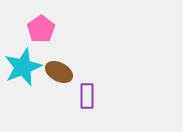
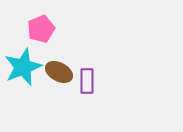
pink pentagon: rotated 12 degrees clockwise
purple rectangle: moved 15 px up
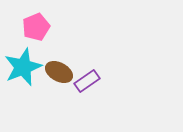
pink pentagon: moved 5 px left, 2 px up
purple rectangle: rotated 55 degrees clockwise
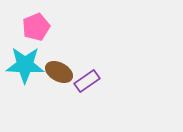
cyan star: moved 2 px right, 2 px up; rotated 24 degrees clockwise
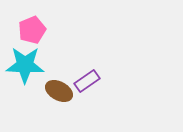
pink pentagon: moved 4 px left, 3 px down
brown ellipse: moved 19 px down
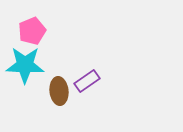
pink pentagon: moved 1 px down
brown ellipse: rotated 56 degrees clockwise
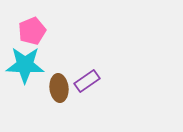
brown ellipse: moved 3 px up
